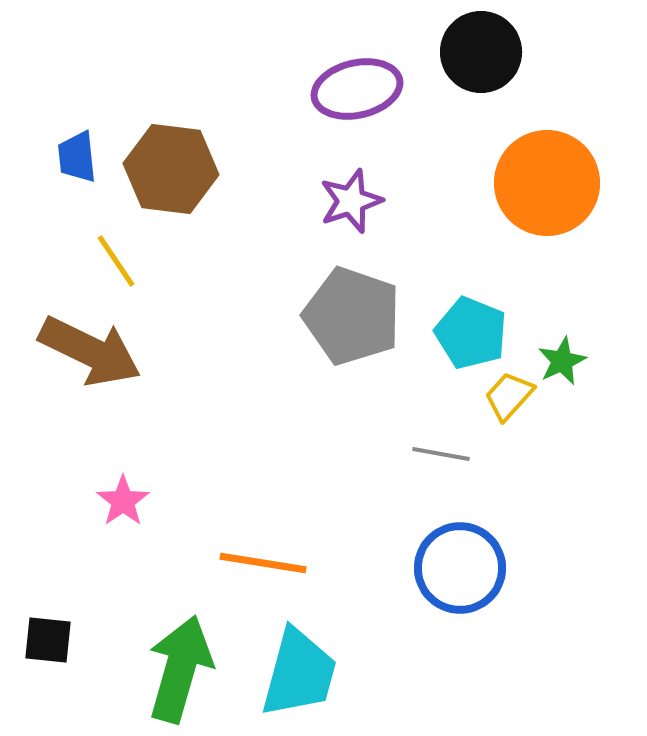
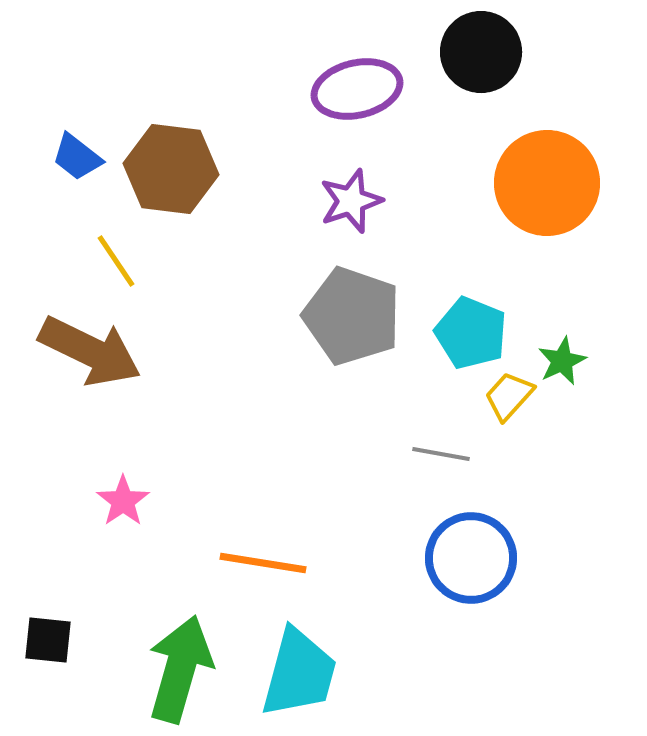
blue trapezoid: rotated 46 degrees counterclockwise
blue circle: moved 11 px right, 10 px up
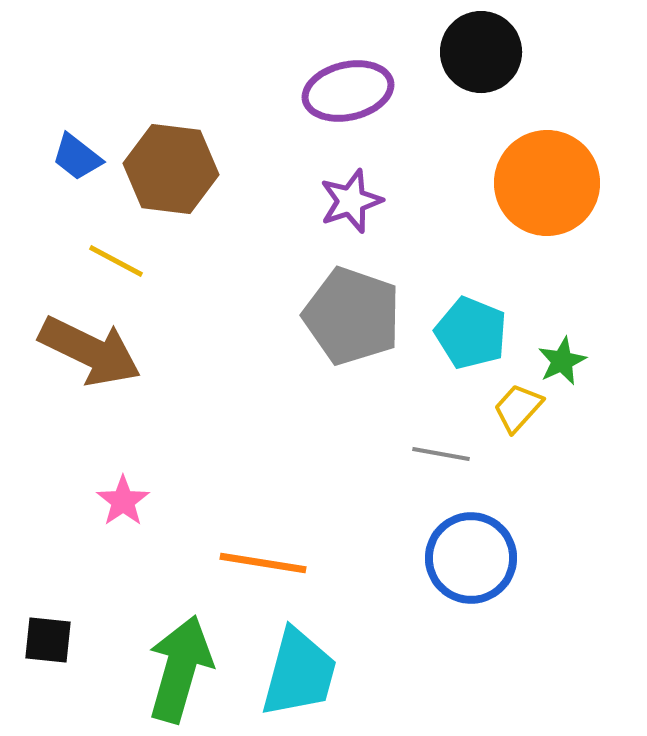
purple ellipse: moved 9 px left, 2 px down
yellow line: rotated 28 degrees counterclockwise
yellow trapezoid: moved 9 px right, 12 px down
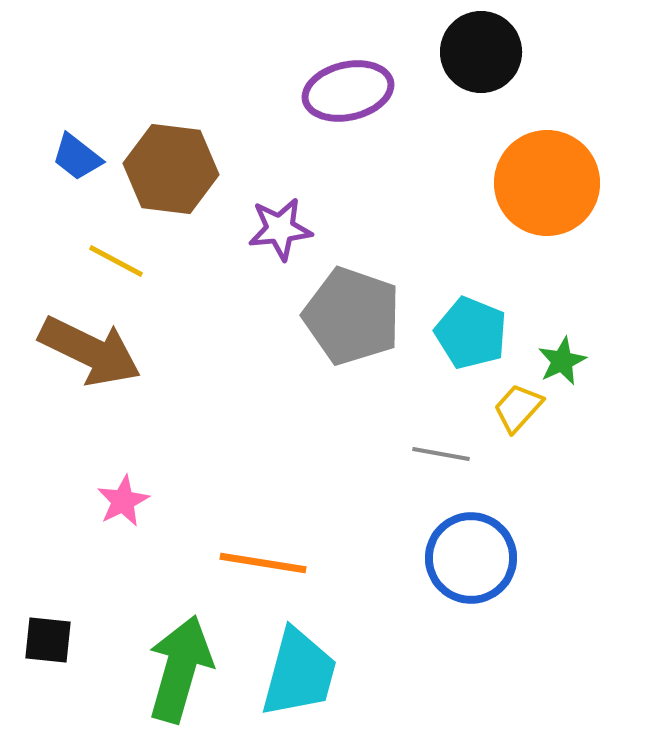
purple star: moved 71 px left, 28 px down; rotated 12 degrees clockwise
pink star: rotated 8 degrees clockwise
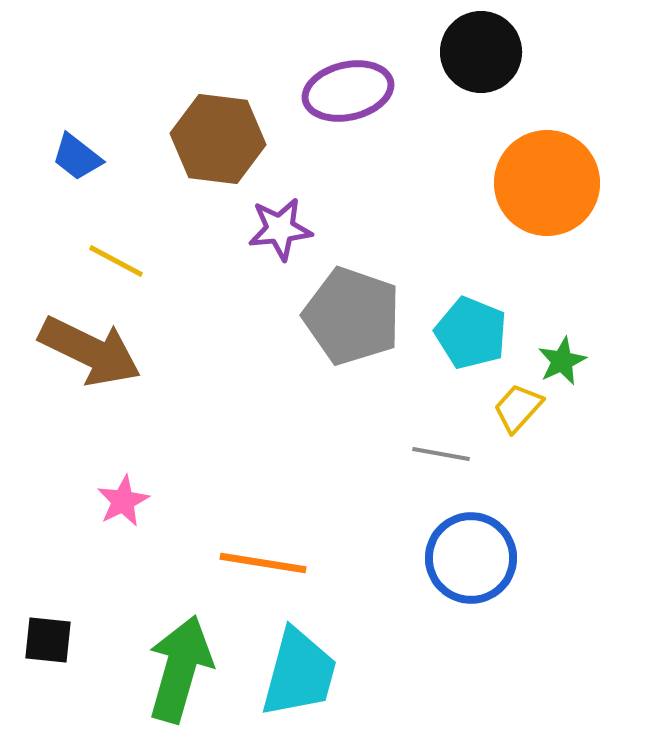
brown hexagon: moved 47 px right, 30 px up
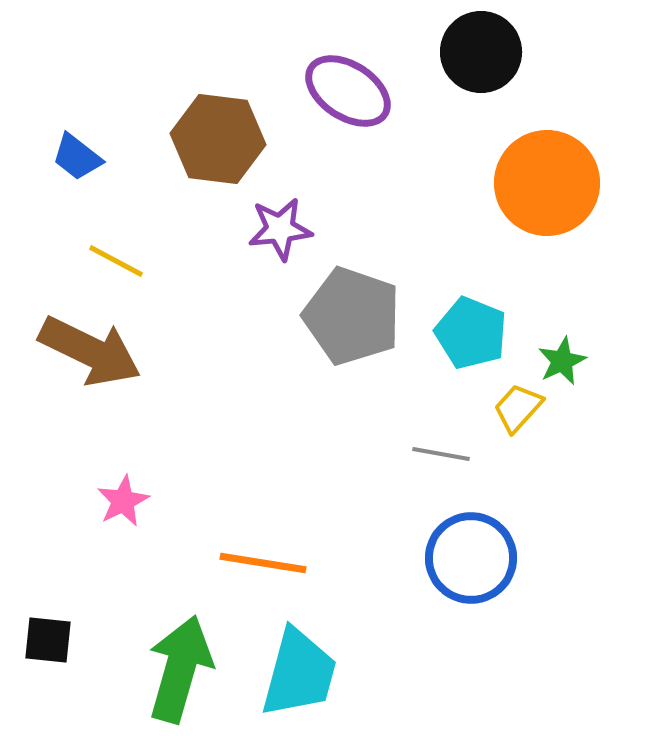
purple ellipse: rotated 46 degrees clockwise
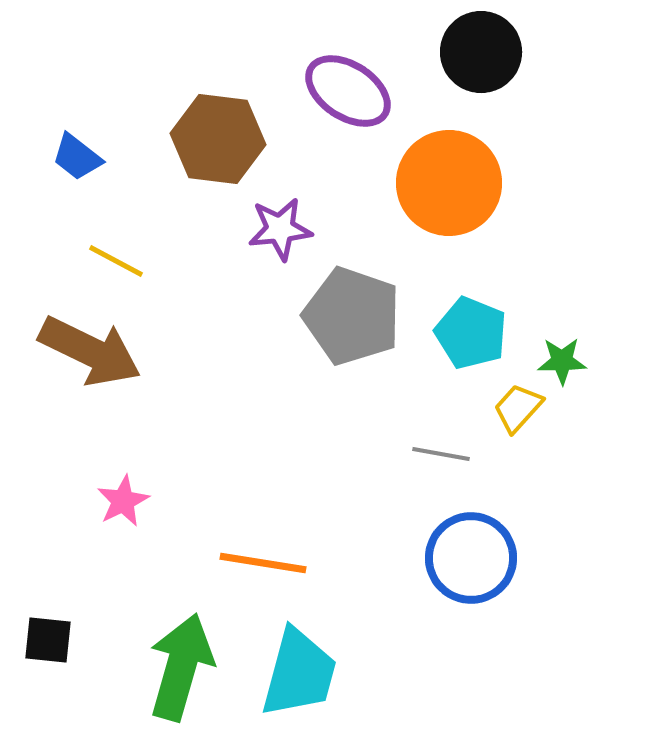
orange circle: moved 98 px left
green star: rotated 24 degrees clockwise
green arrow: moved 1 px right, 2 px up
